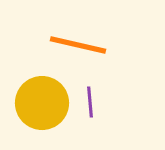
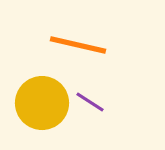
purple line: rotated 52 degrees counterclockwise
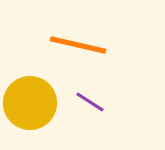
yellow circle: moved 12 px left
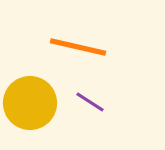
orange line: moved 2 px down
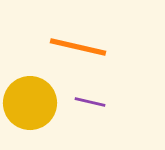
purple line: rotated 20 degrees counterclockwise
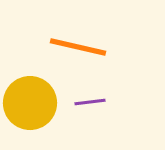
purple line: rotated 20 degrees counterclockwise
